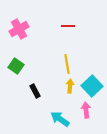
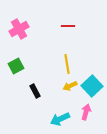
green square: rotated 28 degrees clockwise
yellow arrow: rotated 120 degrees counterclockwise
pink arrow: moved 2 px down; rotated 21 degrees clockwise
cyan arrow: rotated 60 degrees counterclockwise
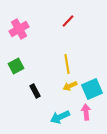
red line: moved 5 px up; rotated 48 degrees counterclockwise
cyan square: moved 3 px down; rotated 20 degrees clockwise
pink arrow: rotated 21 degrees counterclockwise
cyan arrow: moved 2 px up
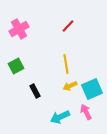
red line: moved 5 px down
yellow line: moved 1 px left
pink arrow: rotated 21 degrees counterclockwise
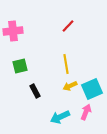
pink cross: moved 6 px left, 2 px down; rotated 24 degrees clockwise
green square: moved 4 px right; rotated 14 degrees clockwise
pink arrow: rotated 49 degrees clockwise
